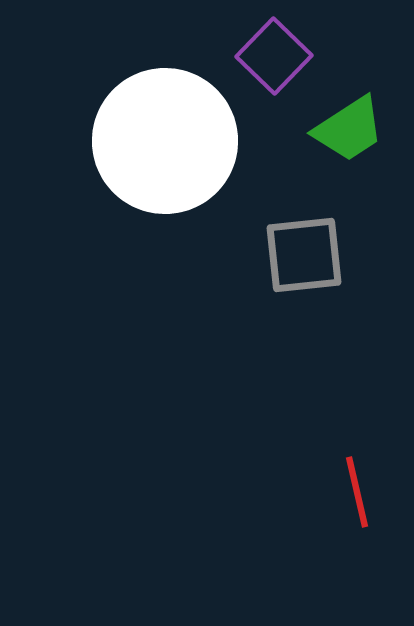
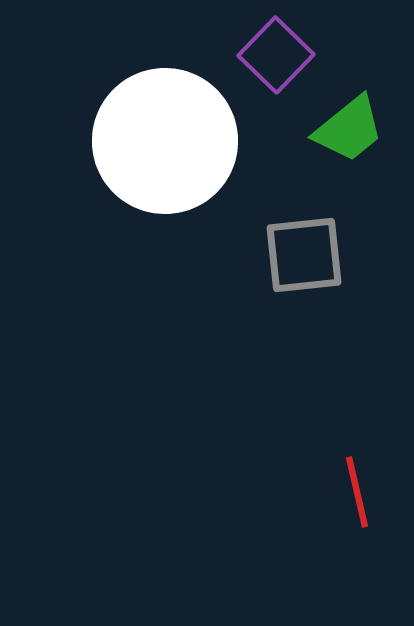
purple square: moved 2 px right, 1 px up
green trapezoid: rotated 6 degrees counterclockwise
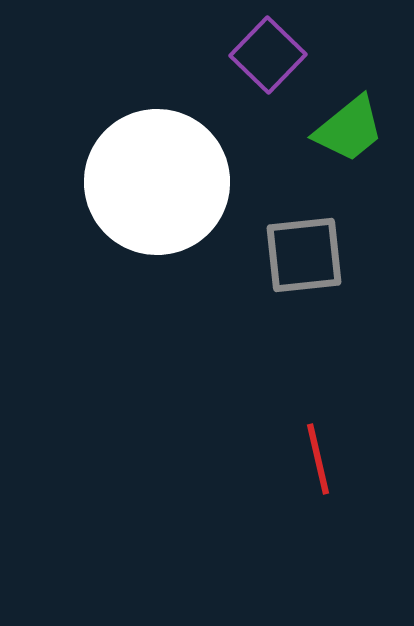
purple square: moved 8 px left
white circle: moved 8 px left, 41 px down
red line: moved 39 px left, 33 px up
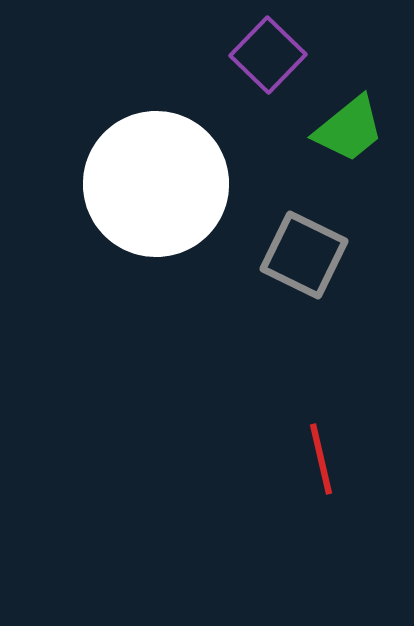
white circle: moved 1 px left, 2 px down
gray square: rotated 32 degrees clockwise
red line: moved 3 px right
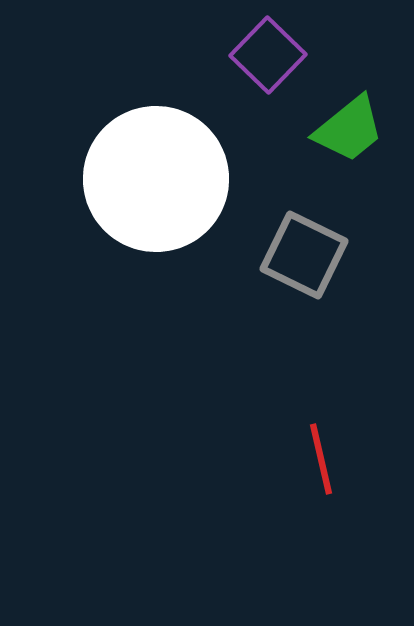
white circle: moved 5 px up
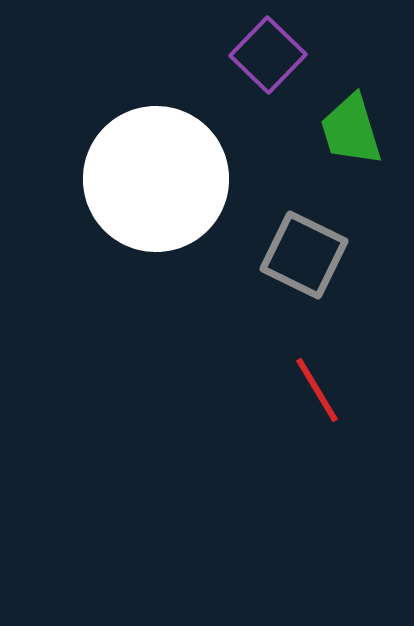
green trapezoid: moved 2 px right, 1 px down; rotated 112 degrees clockwise
red line: moved 4 px left, 69 px up; rotated 18 degrees counterclockwise
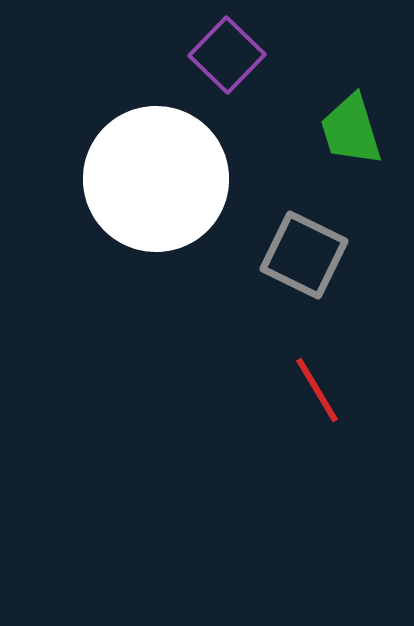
purple square: moved 41 px left
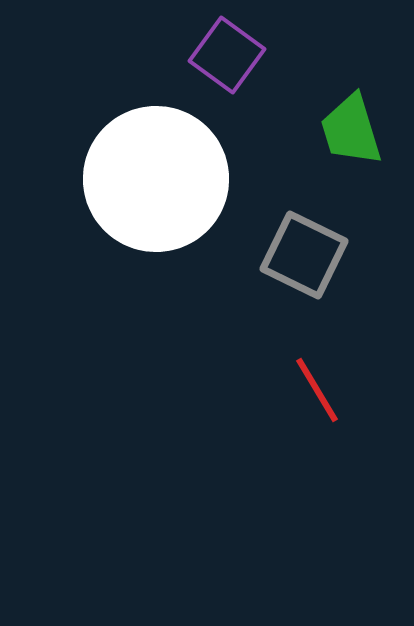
purple square: rotated 8 degrees counterclockwise
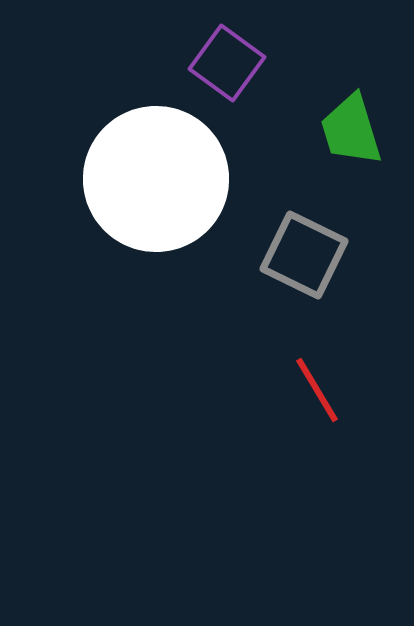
purple square: moved 8 px down
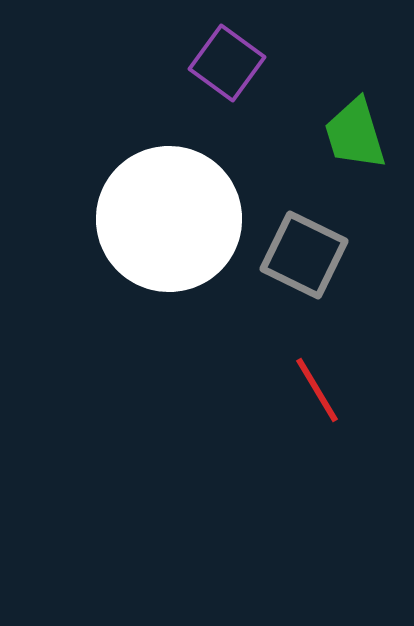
green trapezoid: moved 4 px right, 4 px down
white circle: moved 13 px right, 40 px down
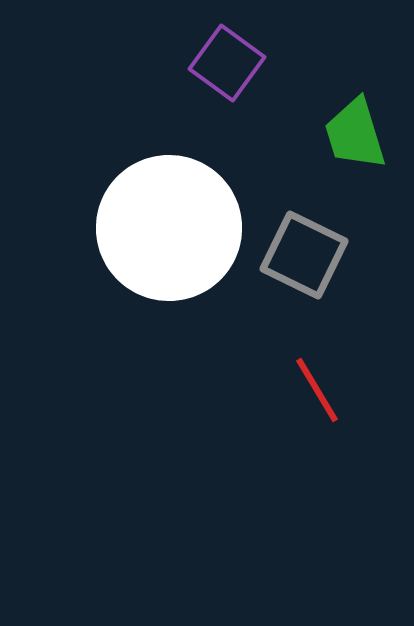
white circle: moved 9 px down
